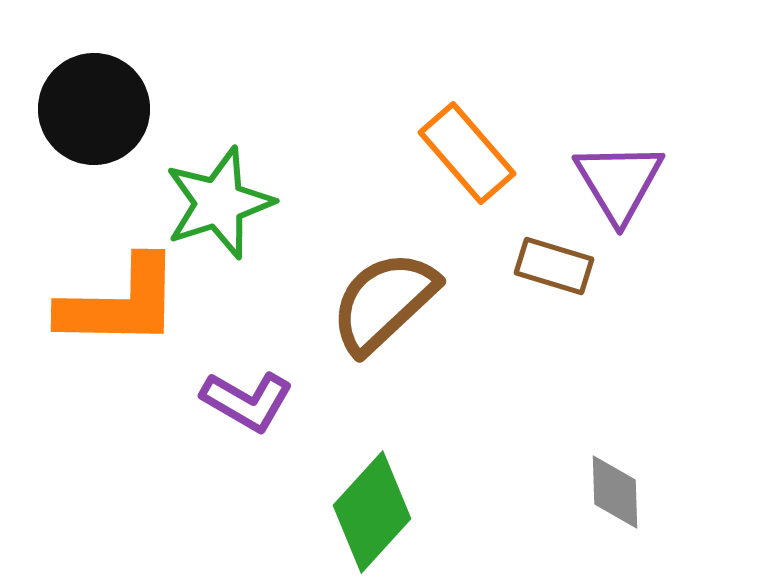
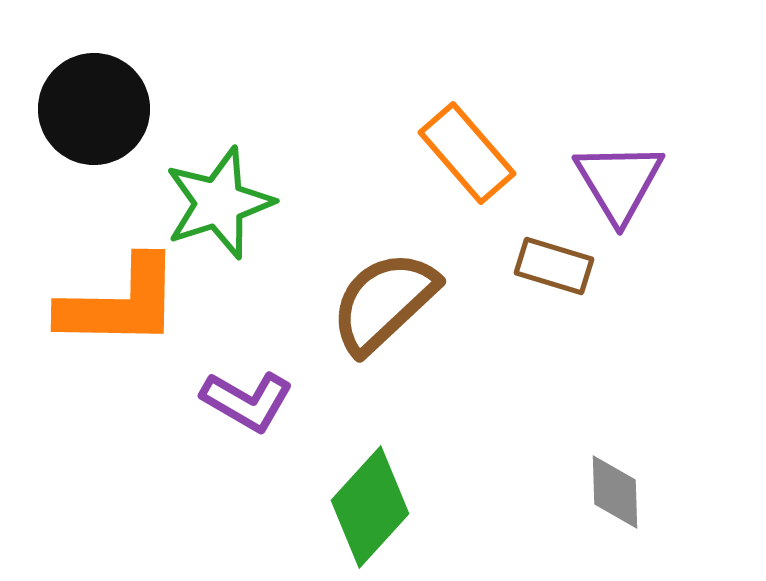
green diamond: moved 2 px left, 5 px up
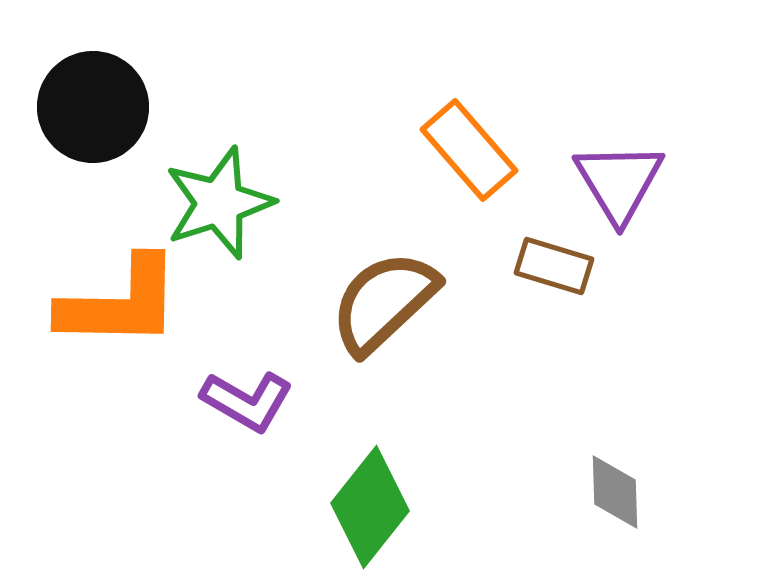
black circle: moved 1 px left, 2 px up
orange rectangle: moved 2 px right, 3 px up
green diamond: rotated 4 degrees counterclockwise
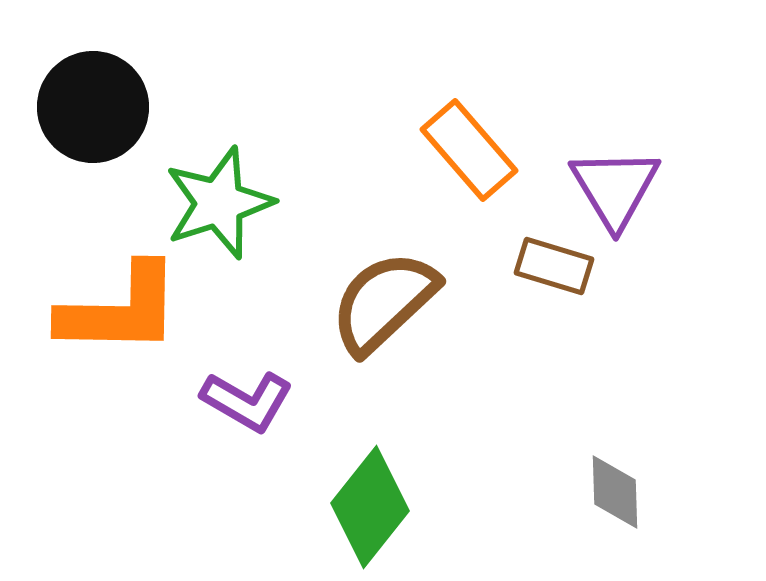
purple triangle: moved 4 px left, 6 px down
orange L-shape: moved 7 px down
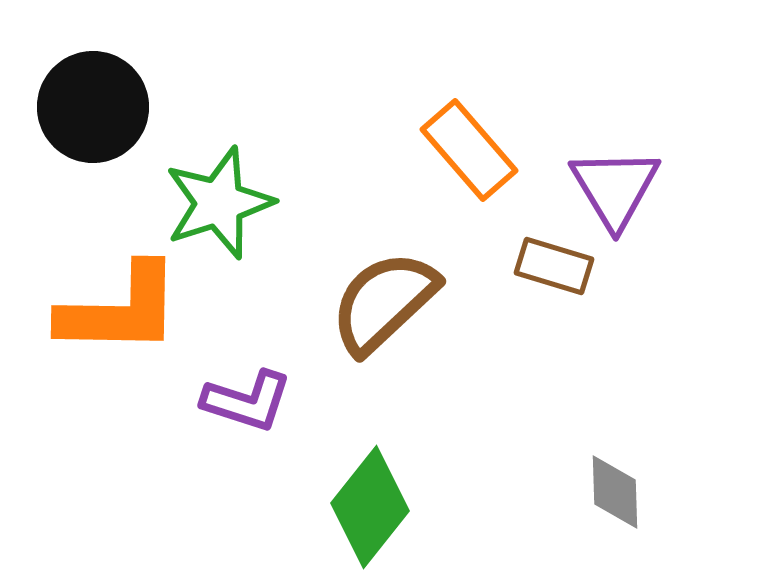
purple L-shape: rotated 12 degrees counterclockwise
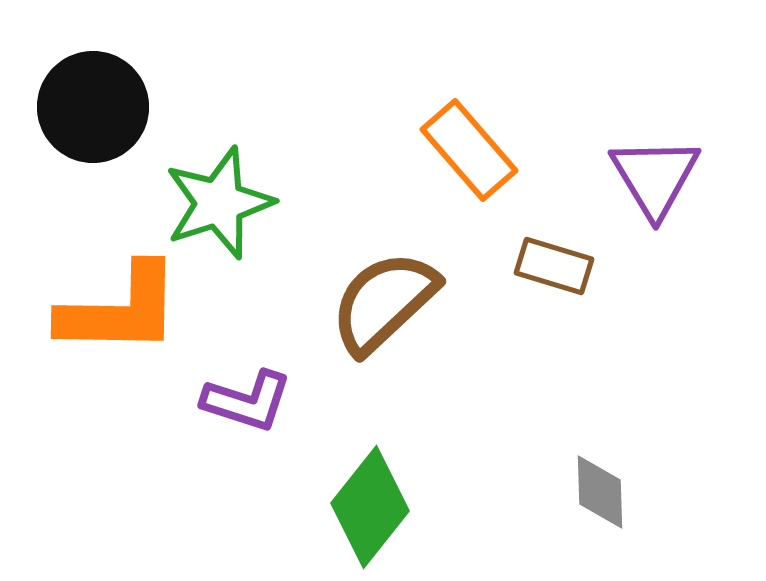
purple triangle: moved 40 px right, 11 px up
gray diamond: moved 15 px left
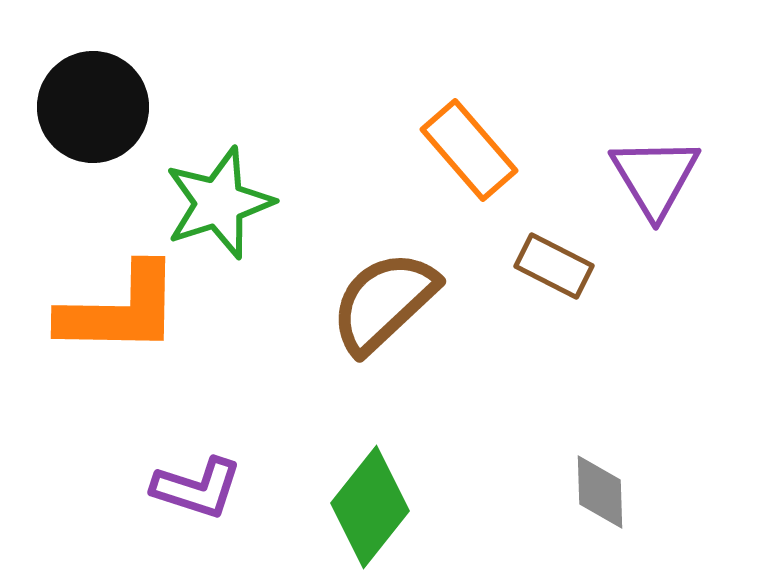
brown rectangle: rotated 10 degrees clockwise
purple L-shape: moved 50 px left, 87 px down
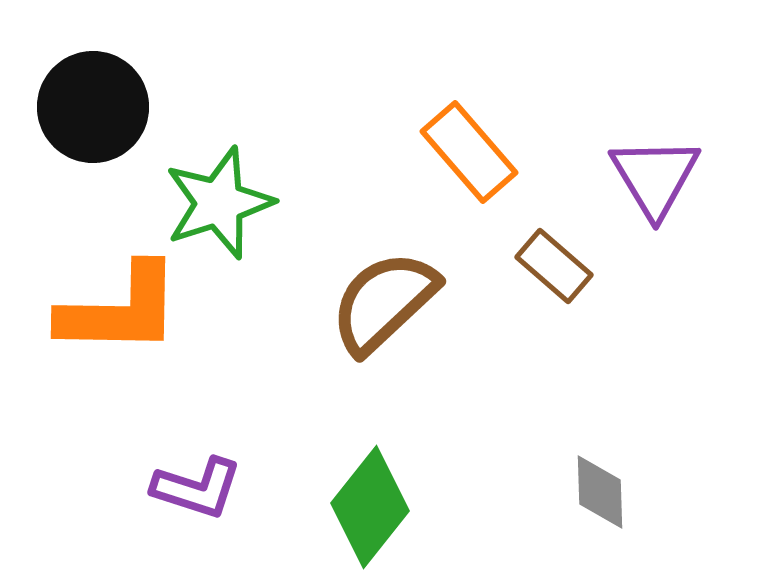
orange rectangle: moved 2 px down
brown rectangle: rotated 14 degrees clockwise
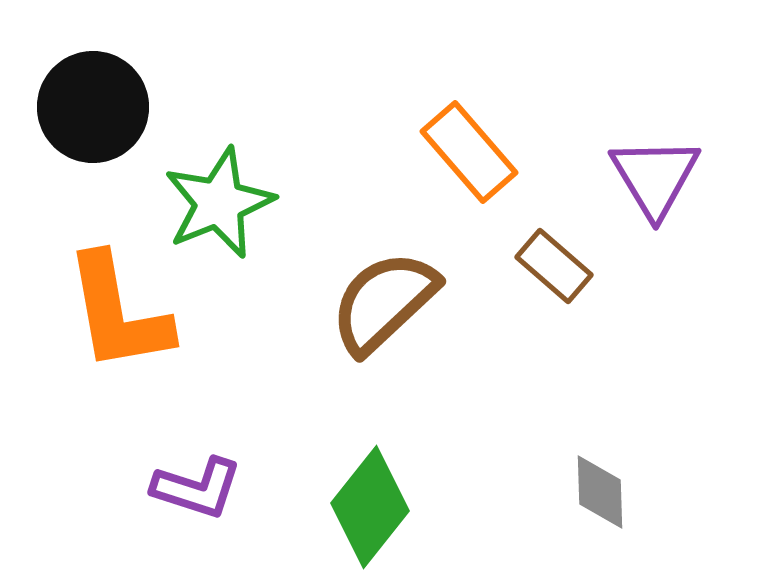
green star: rotated 4 degrees counterclockwise
orange L-shape: moved 2 px left, 3 px down; rotated 79 degrees clockwise
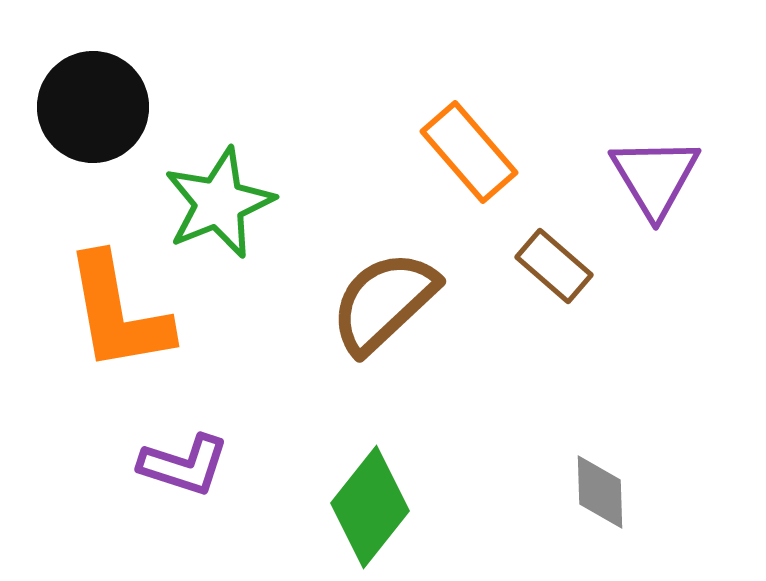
purple L-shape: moved 13 px left, 23 px up
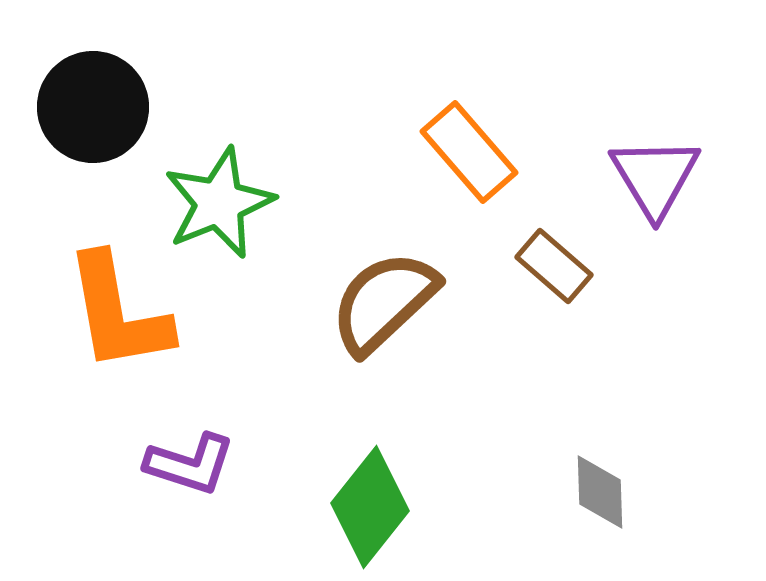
purple L-shape: moved 6 px right, 1 px up
